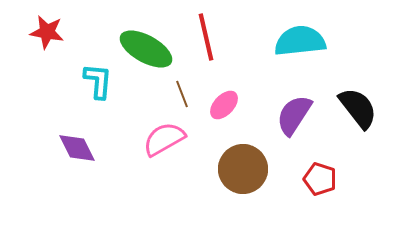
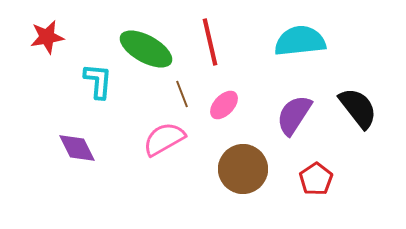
red star: moved 5 px down; rotated 20 degrees counterclockwise
red line: moved 4 px right, 5 px down
red pentagon: moved 4 px left; rotated 20 degrees clockwise
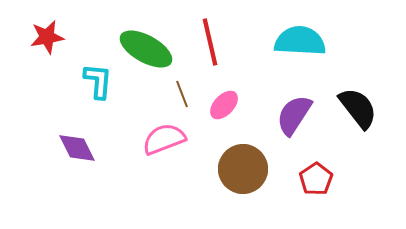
cyan semicircle: rotated 9 degrees clockwise
pink semicircle: rotated 9 degrees clockwise
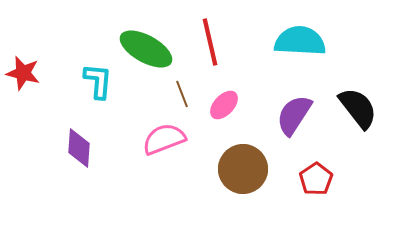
red star: moved 24 px left, 36 px down; rotated 24 degrees clockwise
purple diamond: moved 2 px right; rotated 30 degrees clockwise
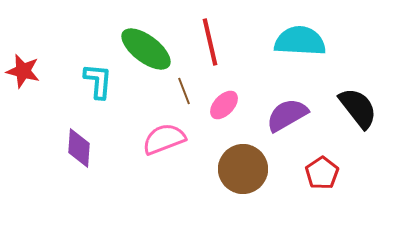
green ellipse: rotated 8 degrees clockwise
red star: moved 2 px up
brown line: moved 2 px right, 3 px up
purple semicircle: moved 7 px left; rotated 27 degrees clockwise
red pentagon: moved 6 px right, 6 px up
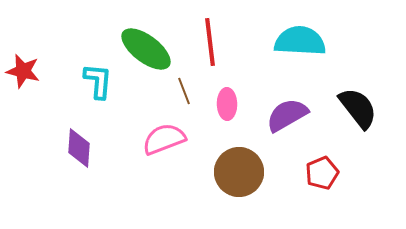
red line: rotated 6 degrees clockwise
pink ellipse: moved 3 px right, 1 px up; rotated 44 degrees counterclockwise
brown circle: moved 4 px left, 3 px down
red pentagon: rotated 12 degrees clockwise
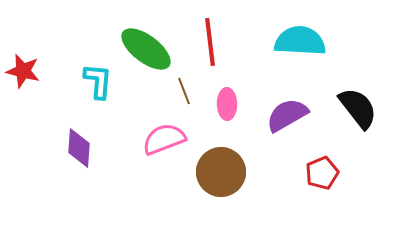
brown circle: moved 18 px left
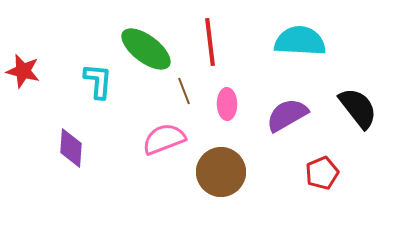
purple diamond: moved 8 px left
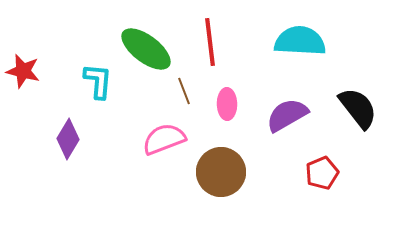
purple diamond: moved 3 px left, 9 px up; rotated 27 degrees clockwise
